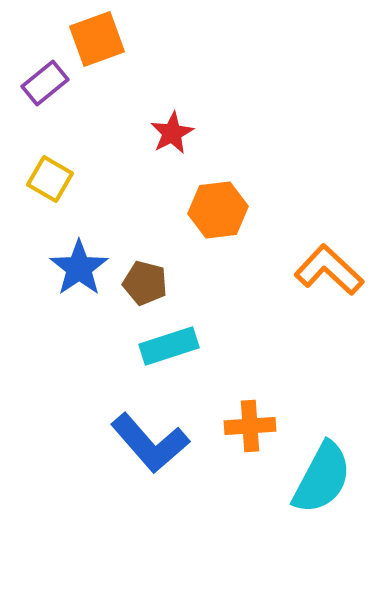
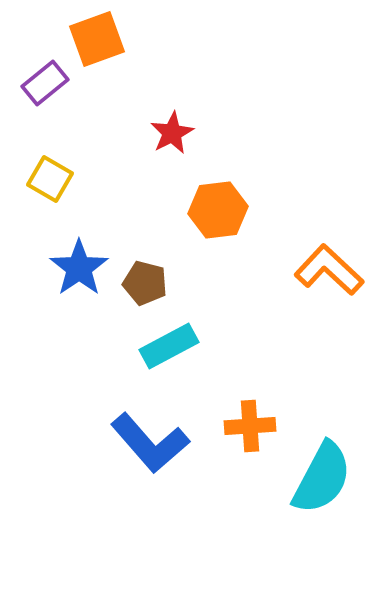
cyan rectangle: rotated 10 degrees counterclockwise
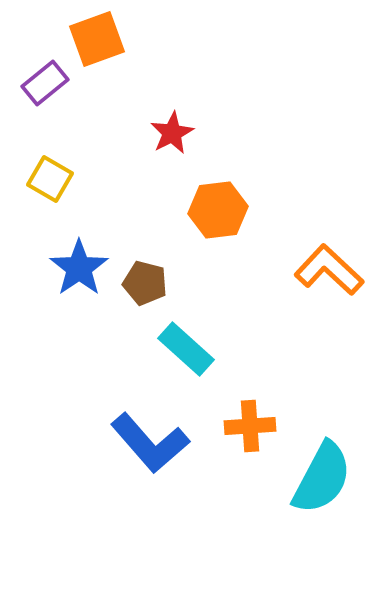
cyan rectangle: moved 17 px right, 3 px down; rotated 70 degrees clockwise
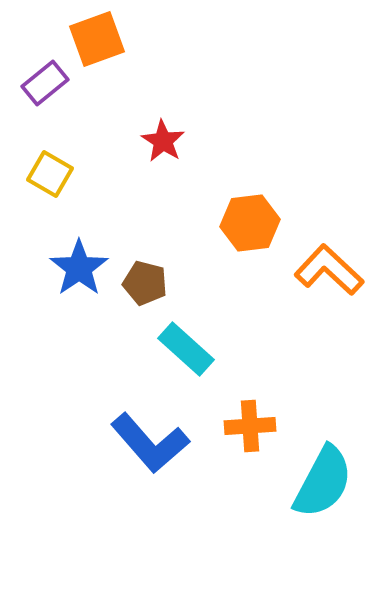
red star: moved 9 px left, 8 px down; rotated 12 degrees counterclockwise
yellow square: moved 5 px up
orange hexagon: moved 32 px right, 13 px down
cyan semicircle: moved 1 px right, 4 px down
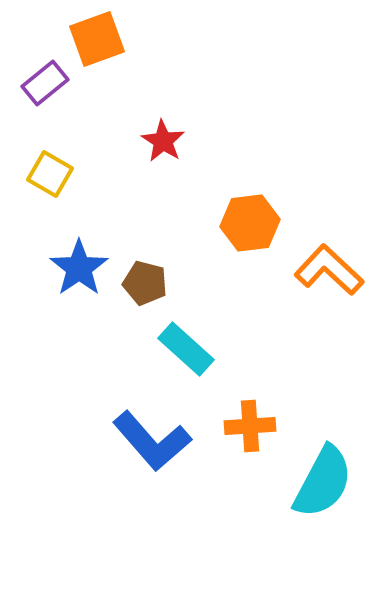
blue L-shape: moved 2 px right, 2 px up
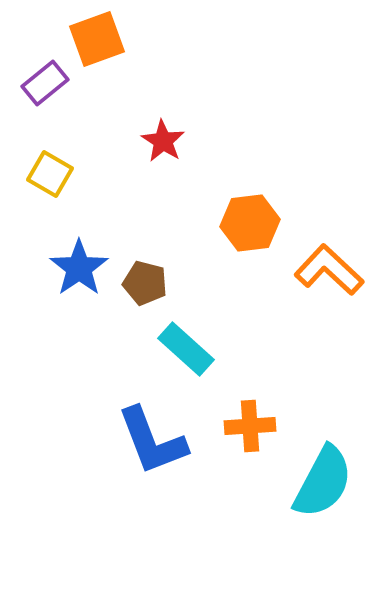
blue L-shape: rotated 20 degrees clockwise
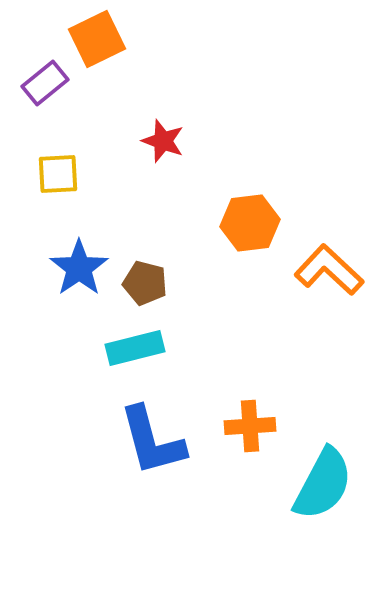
orange square: rotated 6 degrees counterclockwise
red star: rotated 12 degrees counterclockwise
yellow square: moved 8 px right; rotated 33 degrees counterclockwise
cyan rectangle: moved 51 px left, 1 px up; rotated 56 degrees counterclockwise
blue L-shape: rotated 6 degrees clockwise
cyan semicircle: moved 2 px down
